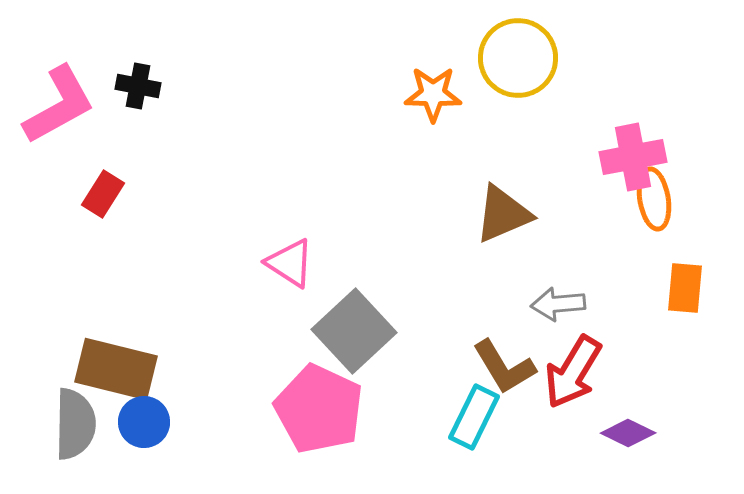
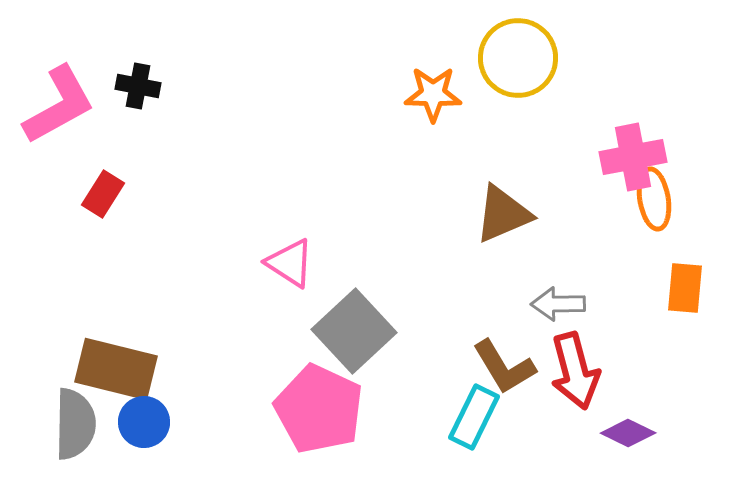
gray arrow: rotated 4 degrees clockwise
red arrow: moved 2 px right, 1 px up; rotated 46 degrees counterclockwise
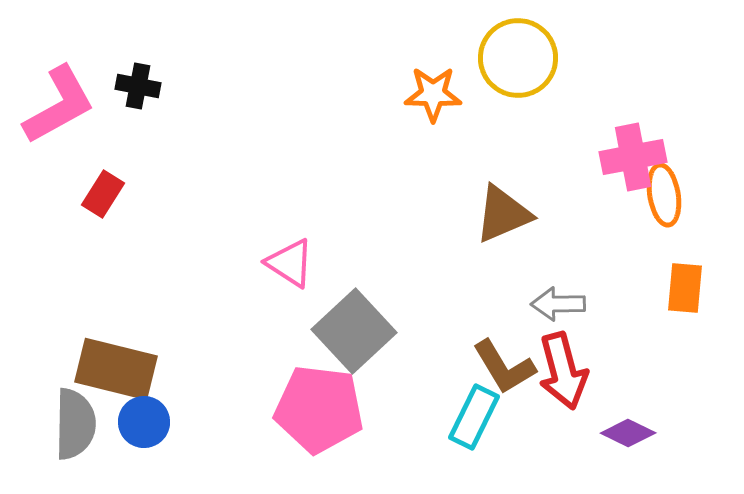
orange ellipse: moved 10 px right, 4 px up
red arrow: moved 12 px left
pink pentagon: rotated 18 degrees counterclockwise
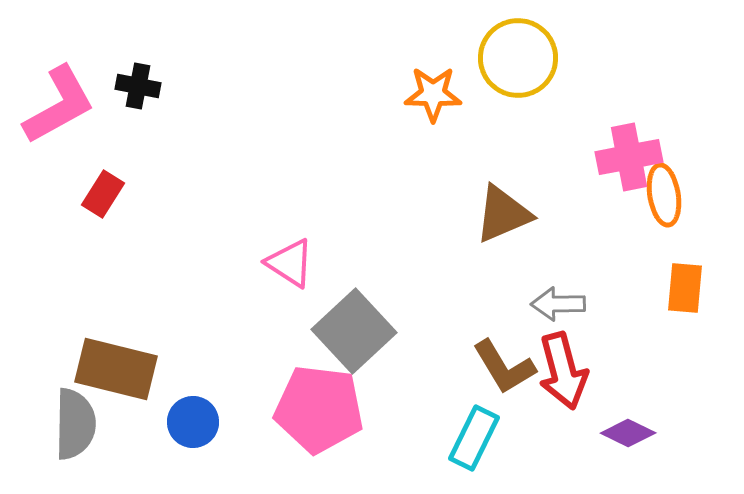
pink cross: moved 4 px left
cyan rectangle: moved 21 px down
blue circle: moved 49 px right
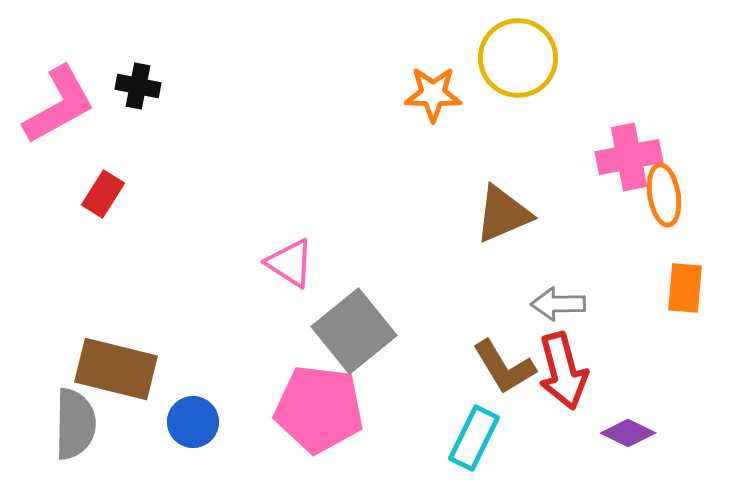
gray square: rotated 4 degrees clockwise
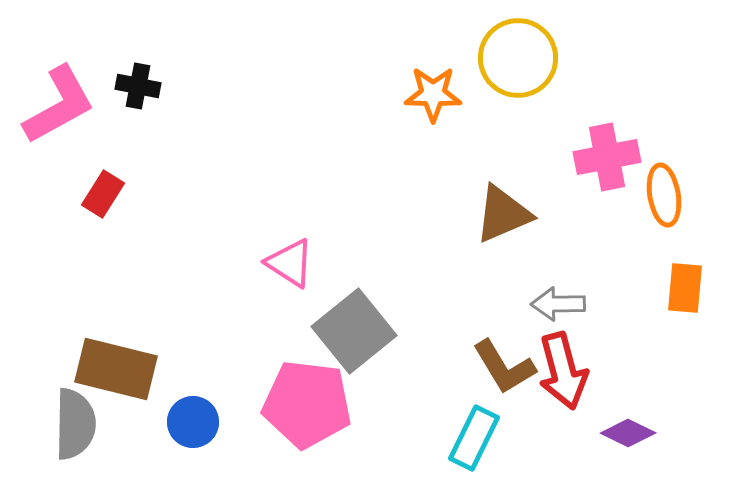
pink cross: moved 22 px left
pink pentagon: moved 12 px left, 5 px up
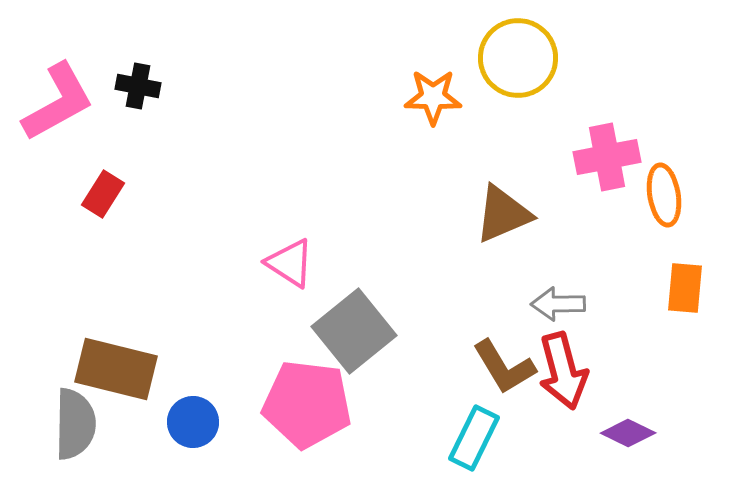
orange star: moved 3 px down
pink L-shape: moved 1 px left, 3 px up
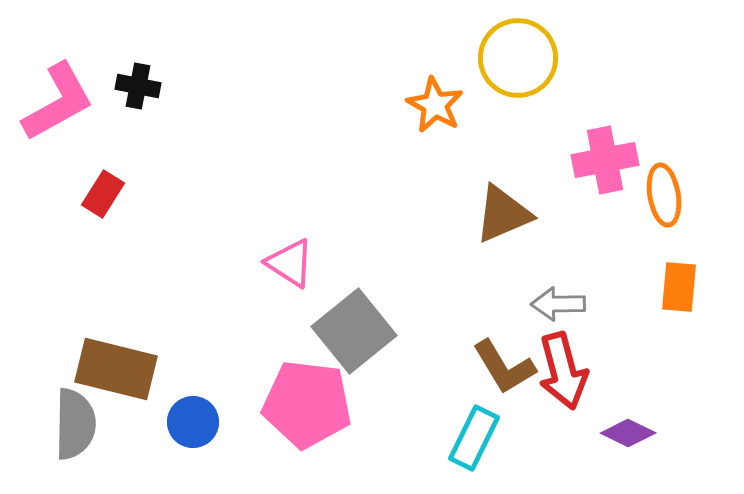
orange star: moved 2 px right, 8 px down; rotated 28 degrees clockwise
pink cross: moved 2 px left, 3 px down
orange rectangle: moved 6 px left, 1 px up
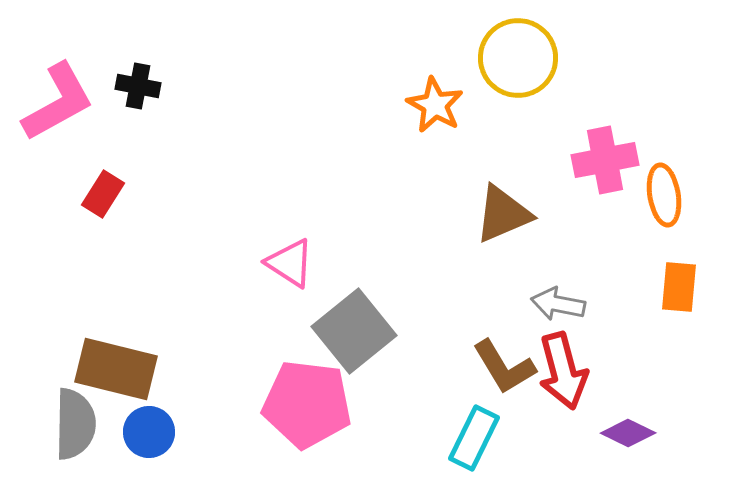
gray arrow: rotated 12 degrees clockwise
blue circle: moved 44 px left, 10 px down
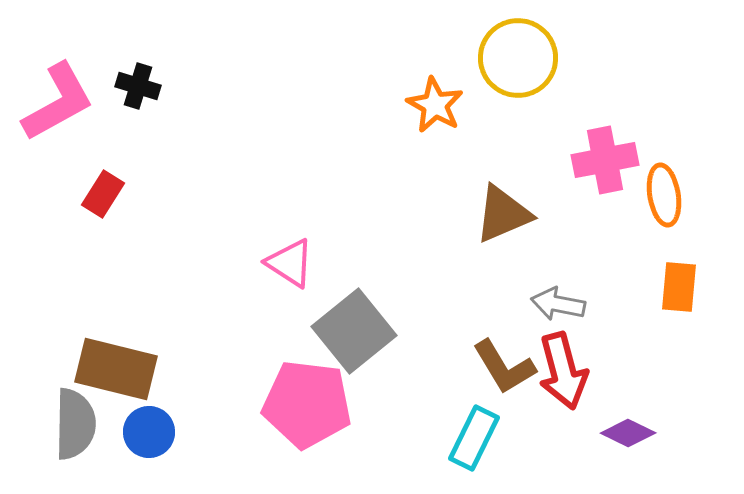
black cross: rotated 6 degrees clockwise
